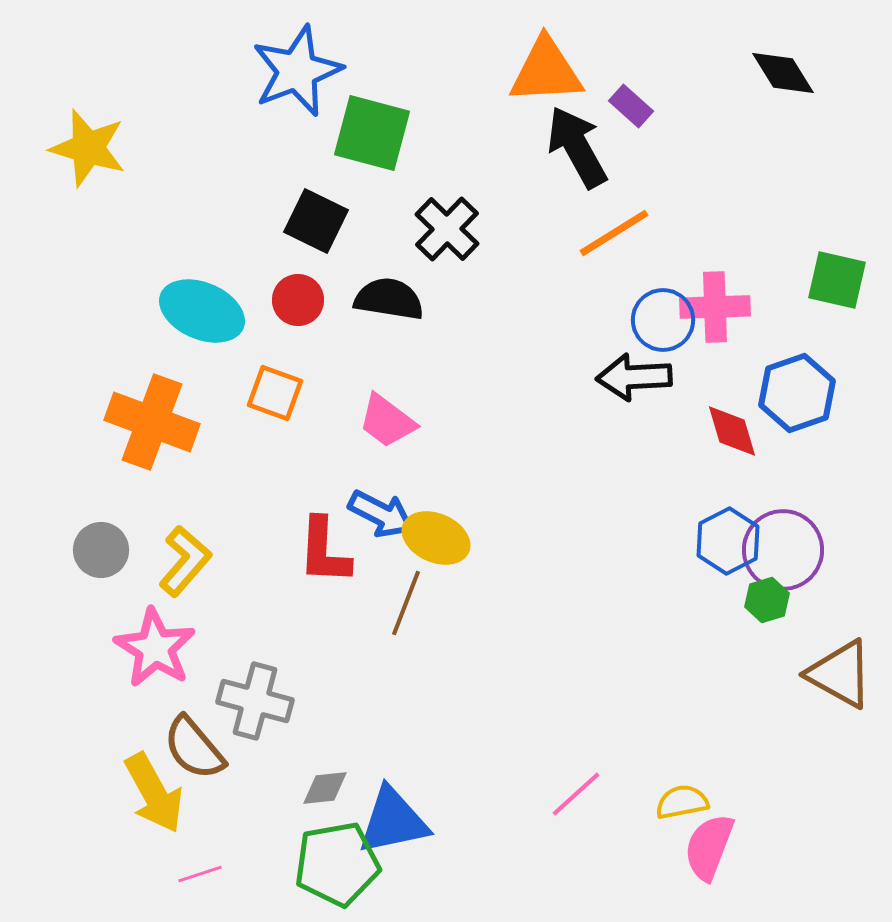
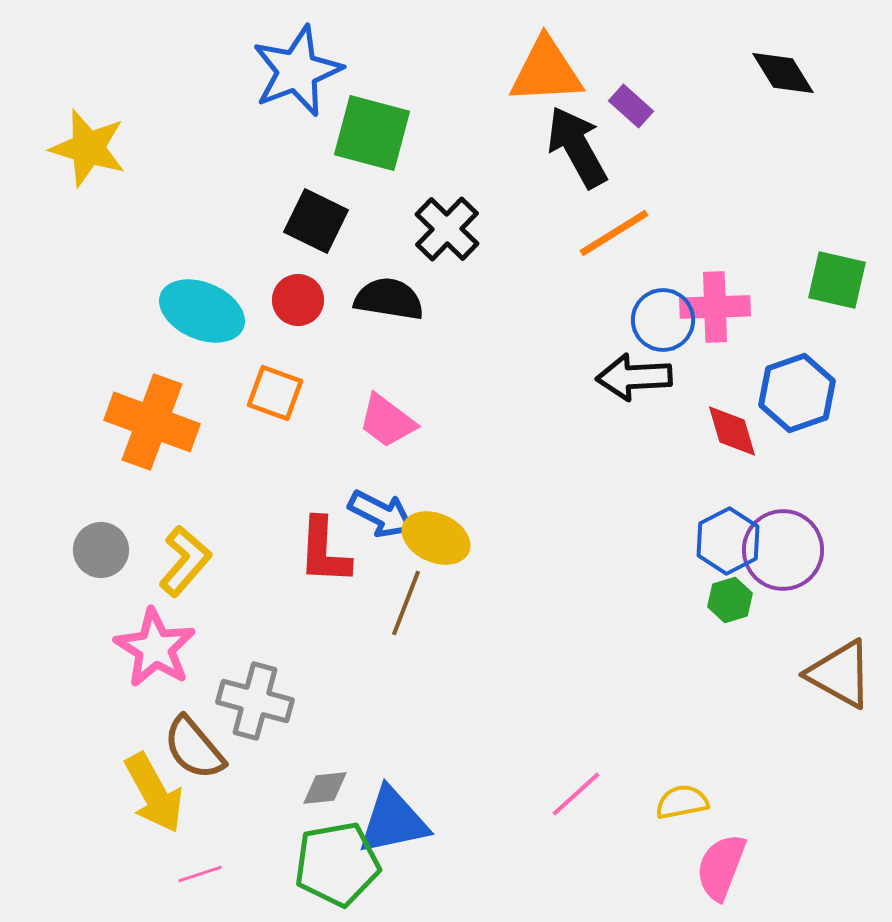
green hexagon at (767, 600): moved 37 px left
pink semicircle at (709, 847): moved 12 px right, 20 px down
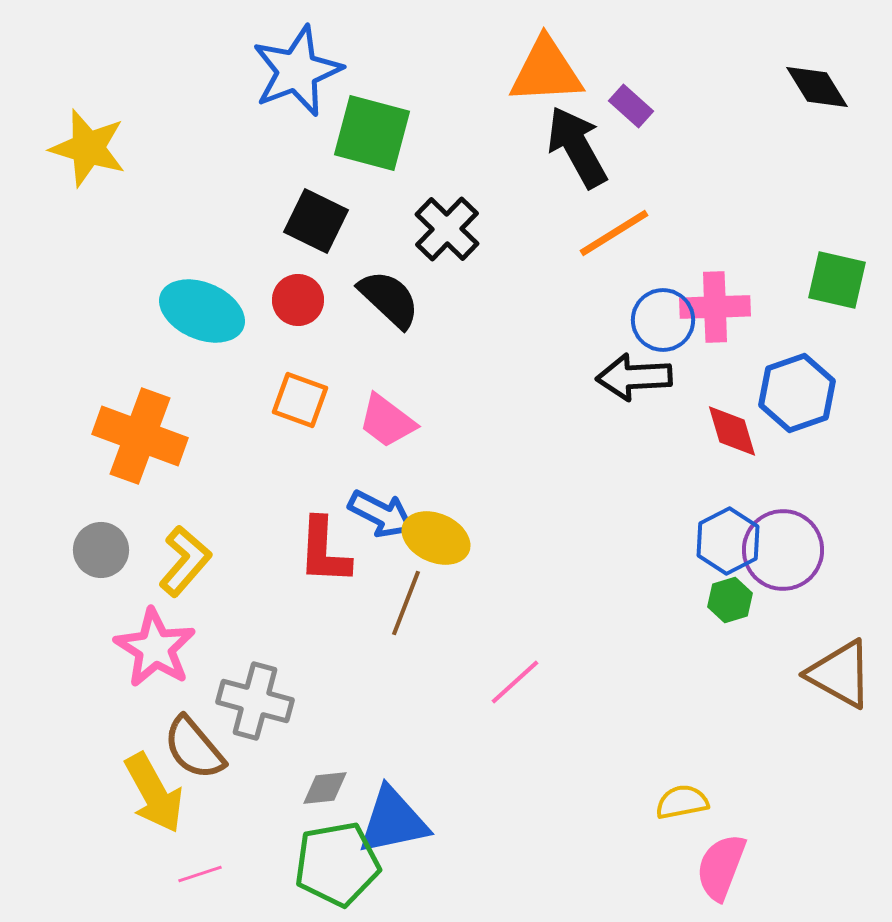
black diamond at (783, 73): moved 34 px right, 14 px down
black semicircle at (389, 299): rotated 34 degrees clockwise
orange square at (275, 393): moved 25 px right, 7 px down
orange cross at (152, 422): moved 12 px left, 14 px down
pink line at (576, 794): moved 61 px left, 112 px up
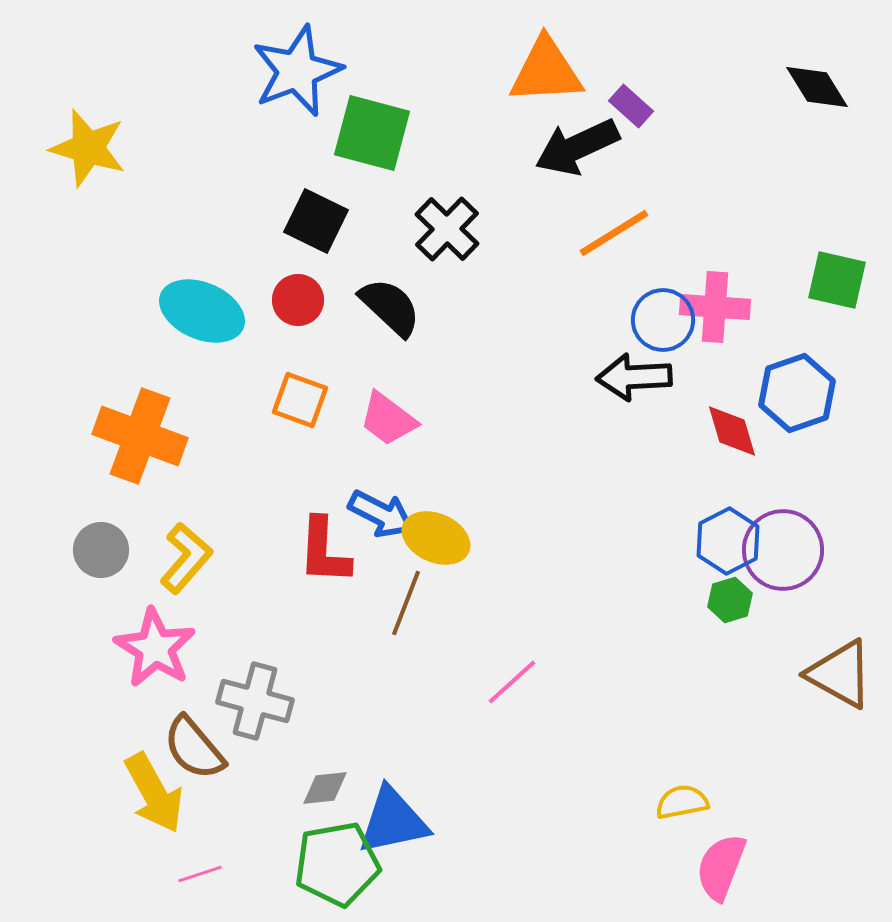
black arrow at (577, 147): rotated 86 degrees counterclockwise
black semicircle at (389, 299): moved 1 px right, 8 px down
pink cross at (715, 307): rotated 6 degrees clockwise
pink trapezoid at (387, 421): moved 1 px right, 2 px up
yellow L-shape at (185, 561): moved 1 px right, 3 px up
pink line at (515, 682): moved 3 px left
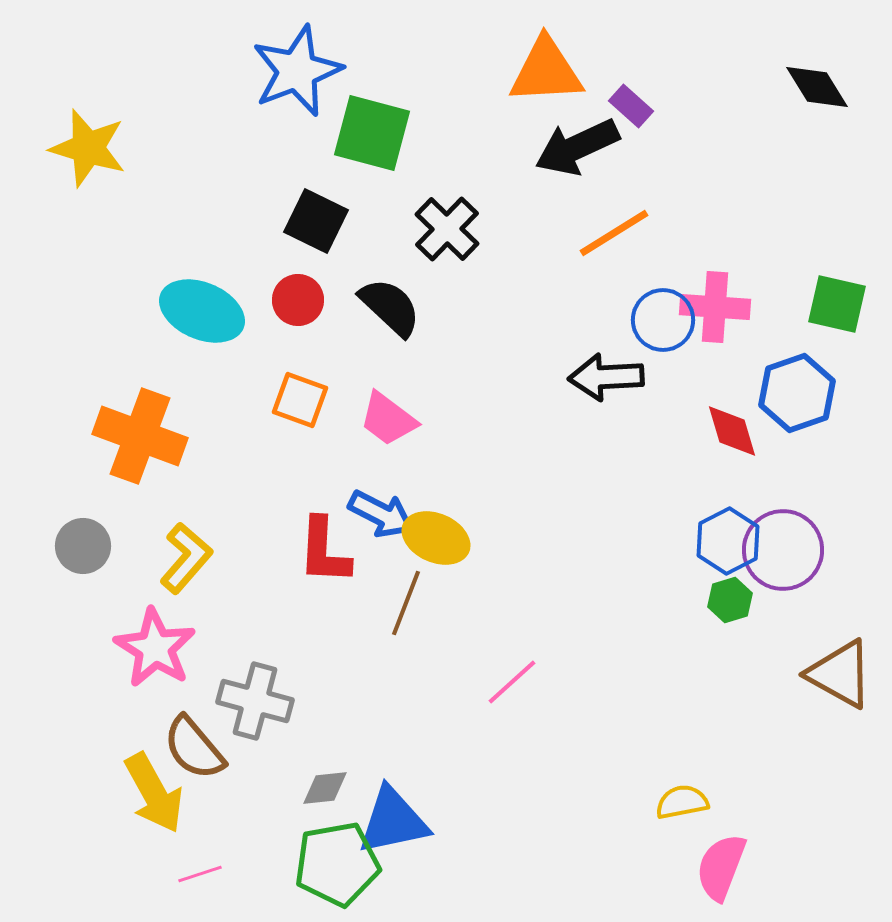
green square at (837, 280): moved 24 px down
black arrow at (634, 377): moved 28 px left
gray circle at (101, 550): moved 18 px left, 4 px up
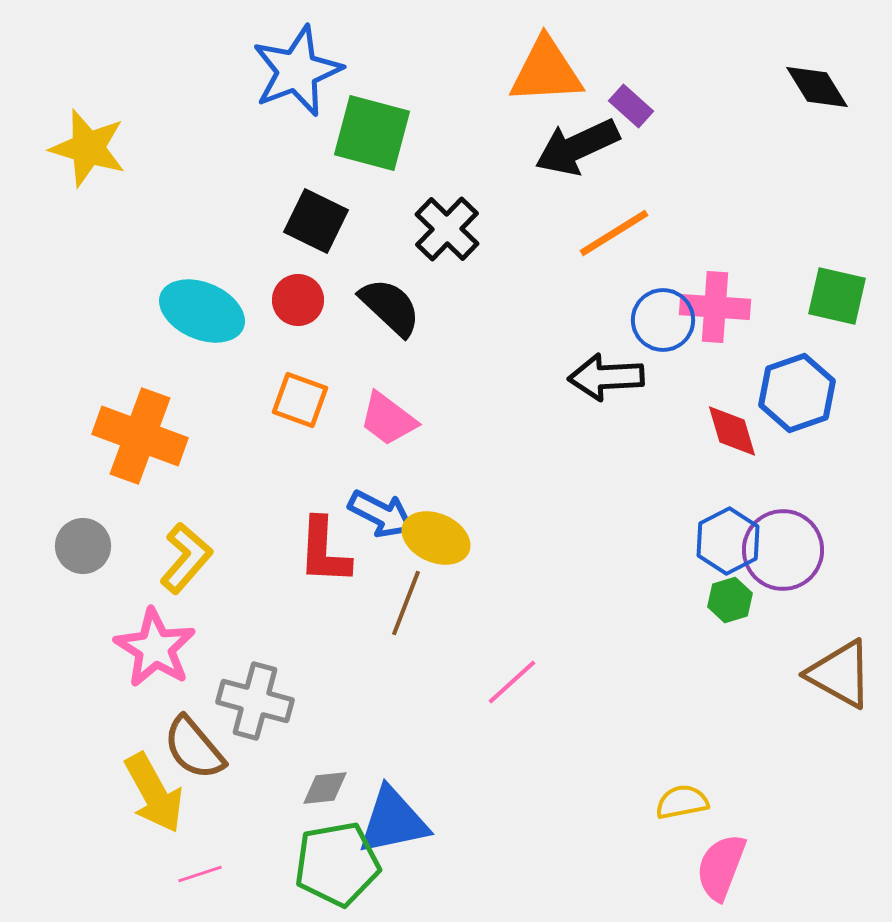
green square at (837, 304): moved 8 px up
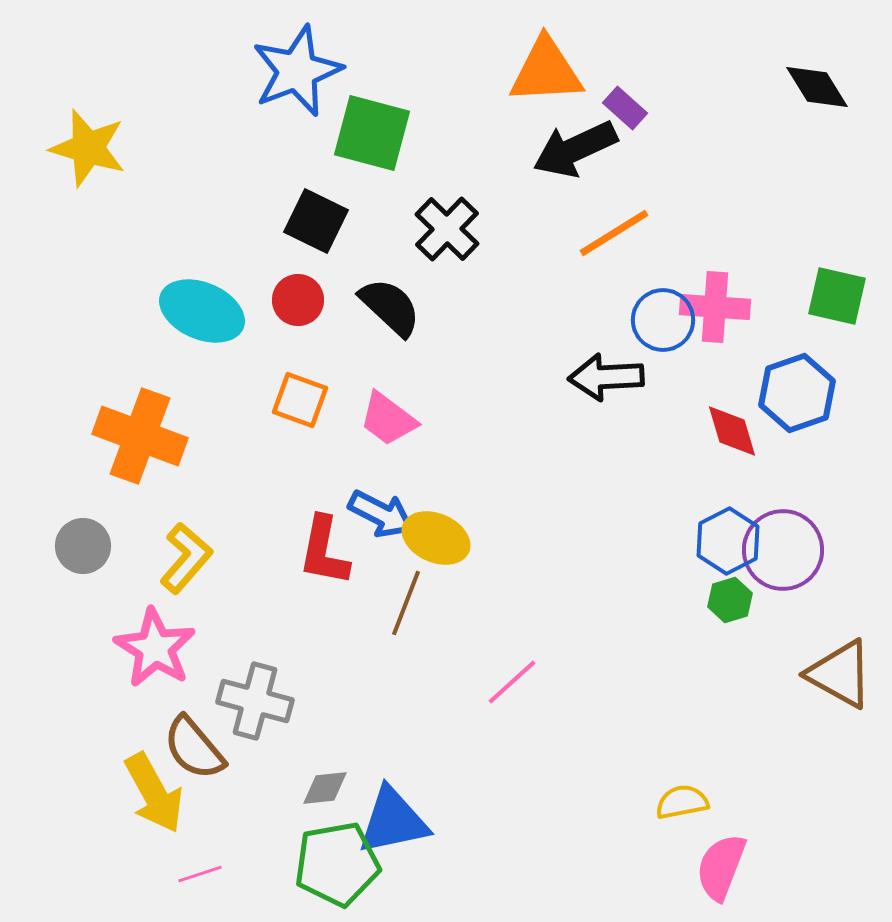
purple rectangle at (631, 106): moved 6 px left, 2 px down
black arrow at (577, 147): moved 2 px left, 2 px down
red L-shape at (324, 551): rotated 8 degrees clockwise
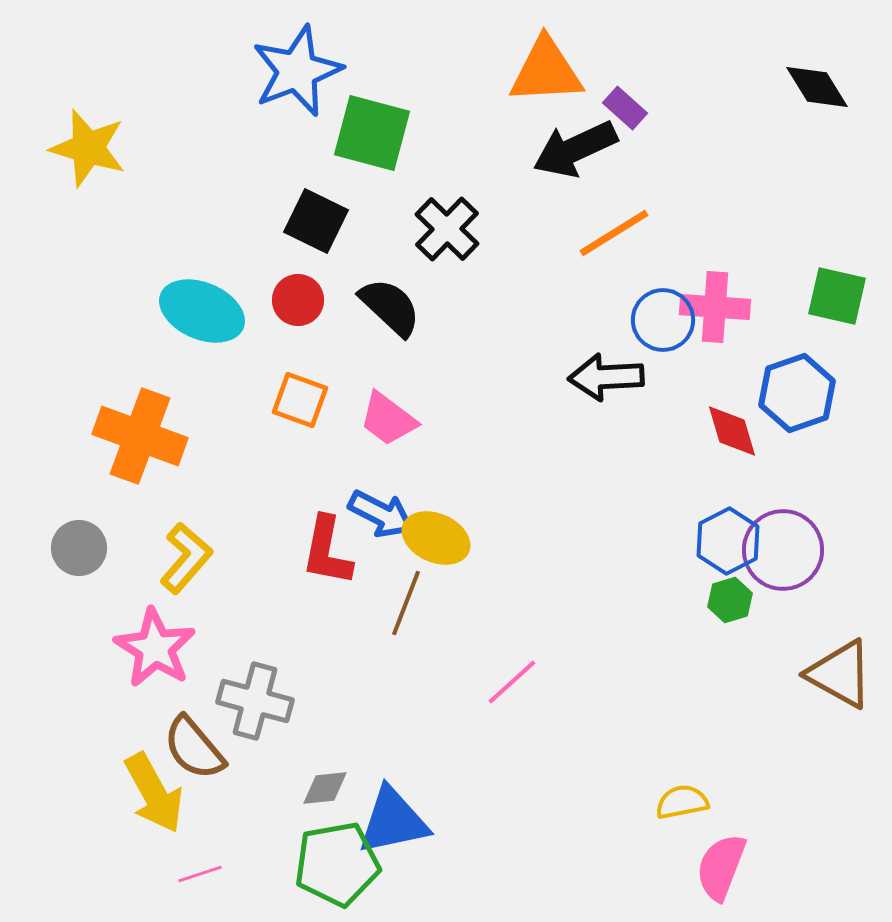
gray circle at (83, 546): moved 4 px left, 2 px down
red L-shape at (324, 551): moved 3 px right
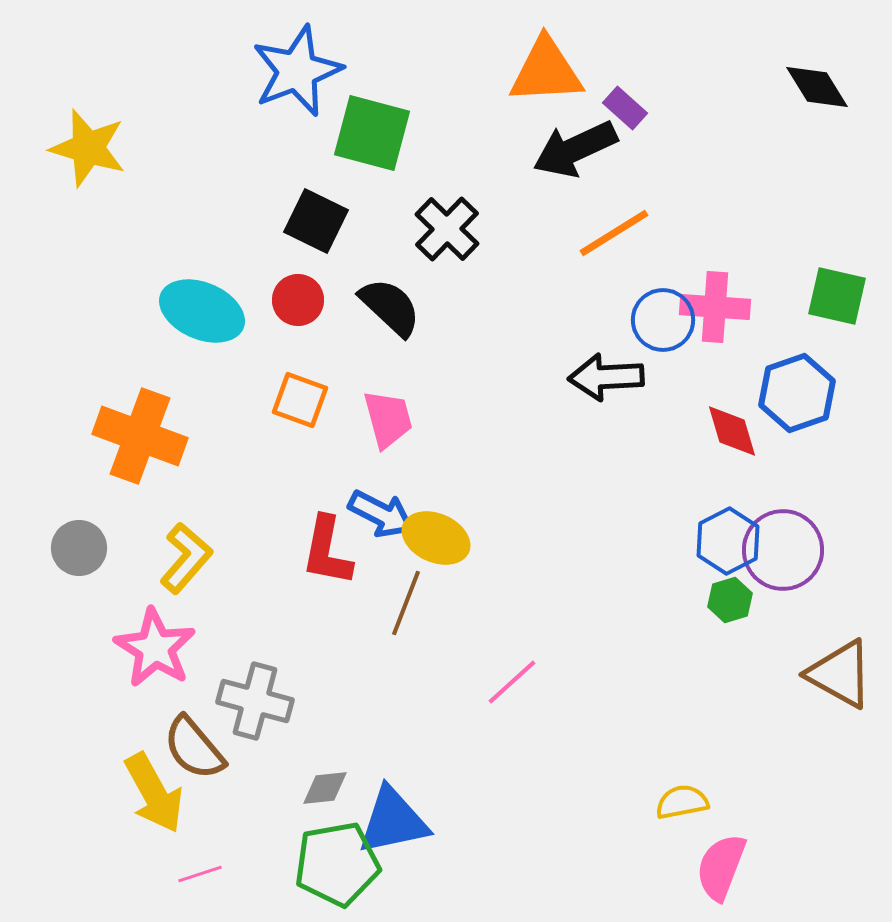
pink trapezoid at (388, 419): rotated 142 degrees counterclockwise
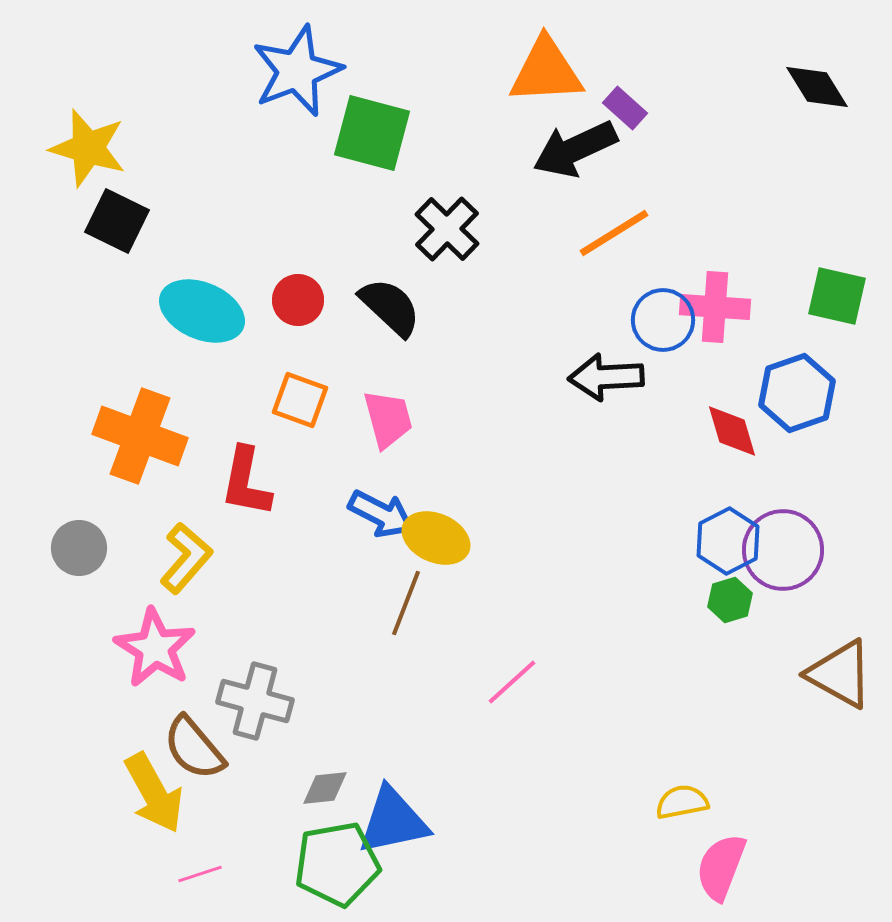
black square at (316, 221): moved 199 px left
red L-shape at (327, 551): moved 81 px left, 69 px up
